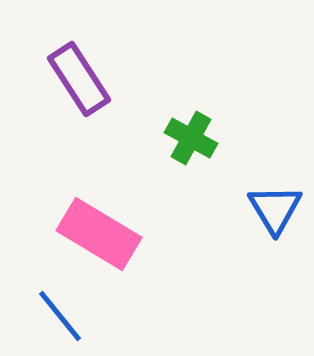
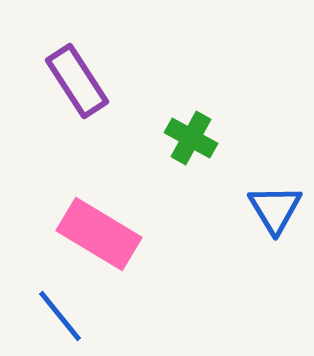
purple rectangle: moved 2 px left, 2 px down
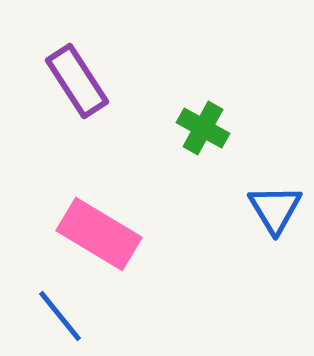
green cross: moved 12 px right, 10 px up
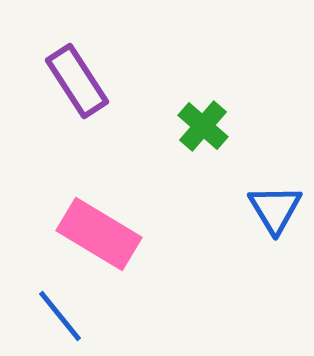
green cross: moved 2 px up; rotated 12 degrees clockwise
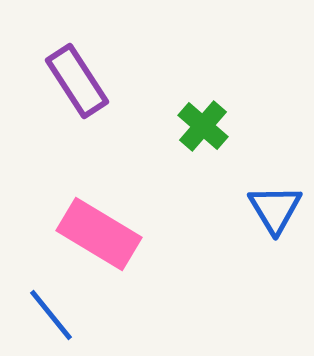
blue line: moved 9 px left, 1 px up
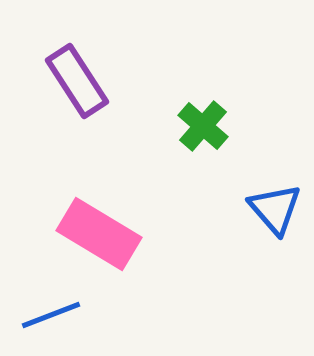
blue triangle: rotated 10 degrees counterclockwise
blue line: rotated 72 degrees counterclockwise
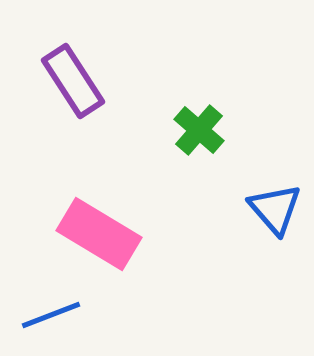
purple rectangle: moved 4 px left
green cross: moved 4 px left, 4 px down
